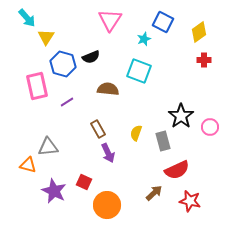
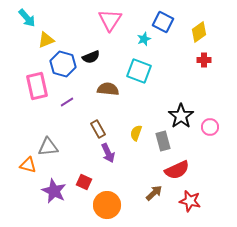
yellow triangle: moved 3 px down; rotated 36 degrees clockwise
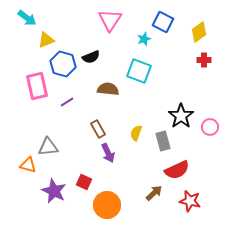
cyan arrow: rotated 12 degrees counterclockwise
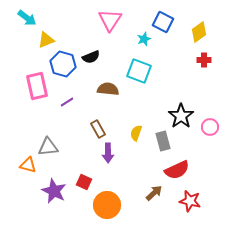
purple arrow: rotated 24 degrees clockwise
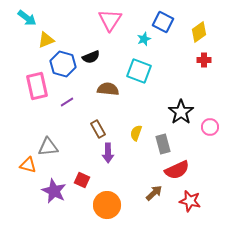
black star: moved 4 px up
gray rectangle: moved 3 px down
red square: moved 2 px left, 2 px up
